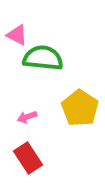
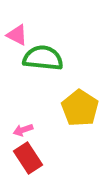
pink arrow: moved 4 px left, 13 px down
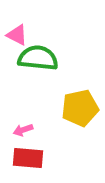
green semicircle: moved 5 px left
yellow pentagon: rotated 27 degrees clockwise
red rectangle: rotated 52 degrees counterclockwise
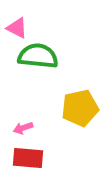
pink triangle: moved 7 px up
green semicircle: moved 2 px up
pink arrow: moved 2 px up
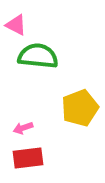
pink triangle: moved 1 px left, 3 px up
yellow pentagon: rotated 9 degrees counterclockwise
red rectangle: rotated 12 degrees counterclockwise
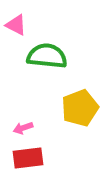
green semicircle: moved 9 px right
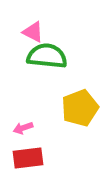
pink triangle: moved 17 px right, 7 px down
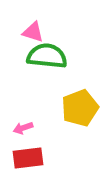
pink triangle: rotated 10 degrees counterclockwise
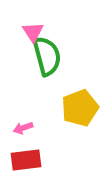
pink triangle: rotated 40 degrees clockwise
green semicircle: rotated 69 degrees clockwise
red rectangle: moved 2 px left, 2 px down
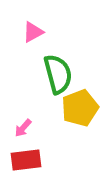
pink triangle: rotated 35 degrees clockwise
green semicircle: moved 11 px right, 18 px down
pink arrow: rotated 30 degrees counterclockwise
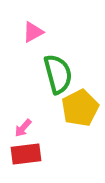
yellow pentagon: rotated 6 degrees counterclockwise
red rectangle: moved 6 px up
